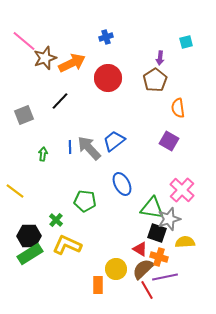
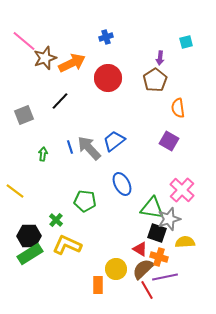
blue line: rotated 16 degrees counterclockwise
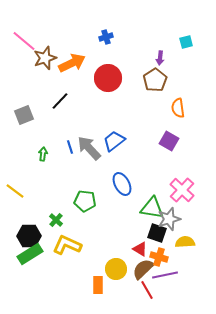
purple line: moved 2 px up
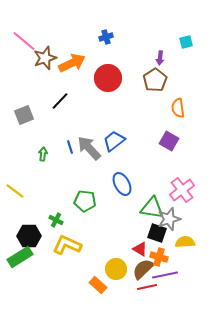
pink cross: rotated 10 degrees clockwise
green cross: rotated 16 degrees counterclockwise
green rectangle: moved 10 px left, 3 px down
orange rectangle: rotated 48 degrees counterclockwise
red line: moved 3 px up; rotated 72 degrees counterclockwise
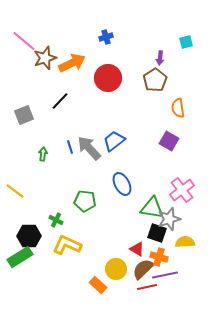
red triangle: moved 3 px left
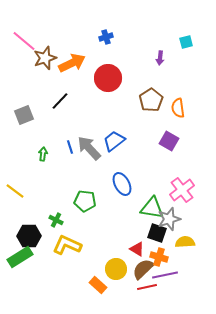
brown pentagon: moved 4 px left, 20 px down
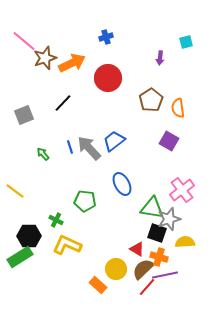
black line: moved 3 px right, 2 px down
green arrow: rotated 48 degrees counterclockwise
red line: rotated 36 degrees counterclockwise
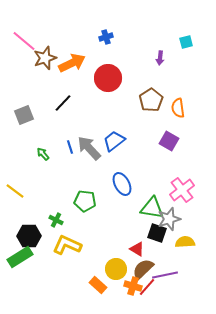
orange cross: moved 26 px left, 29 px down
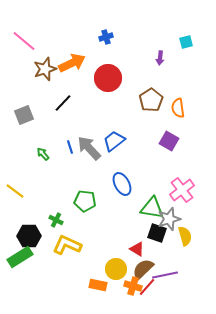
brown star: moved 11 px down
yellow semicircle: moved 6 px up; rotated 78 degrees clockwise
orange rectangle: rotated 30 degrees counterclockwise
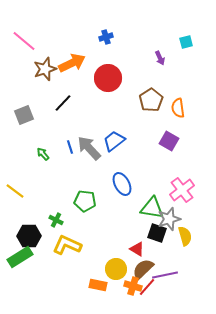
purple arrow: rotated 32 degrees counterclockwise
